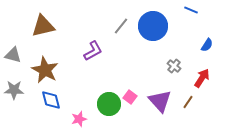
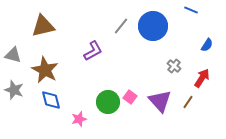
gray star: rotated 18 degrees clockwise
green circle: moved 1 px left, 2 px up
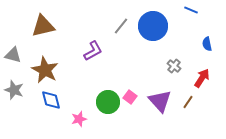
blue semicircle: moved 1 px up; rotated 136 degrees clockwise
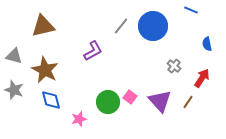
gray triangle: moved 1 px right, 1 px down
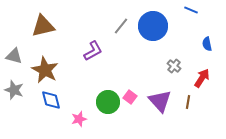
brown line: rotated 24 degrees counterclockwise
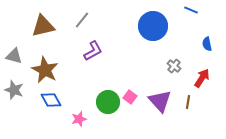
gray line: moved 39 px left, 6 px up
blue diamond: rotated 15 degrees counterclockwise
